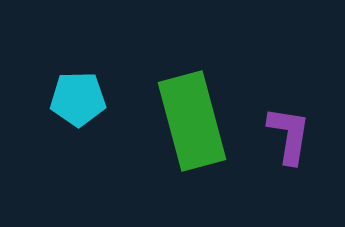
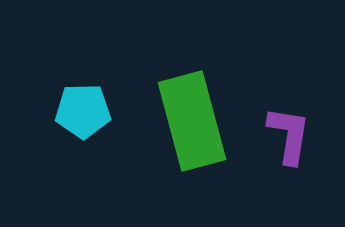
cyan pentagon: moved 5 px right, 12 px down
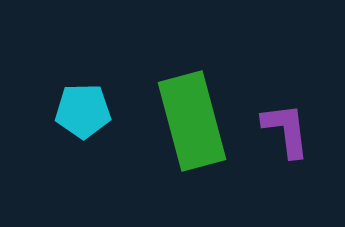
purple L-shape: moved 3 px left, 5 px up; rotated 16 degrees counterclockwise
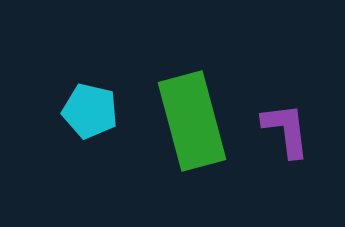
cyan pentagon: moved 7 px right; rotated 14 degrees clockwise
